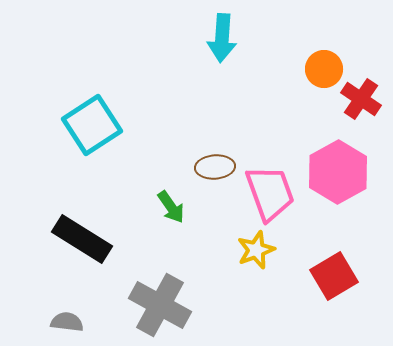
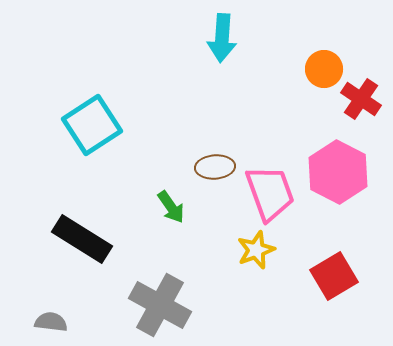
pink hexagon: rotated 4 degrees counterclockwise
gray semicircle: moved 16 px left
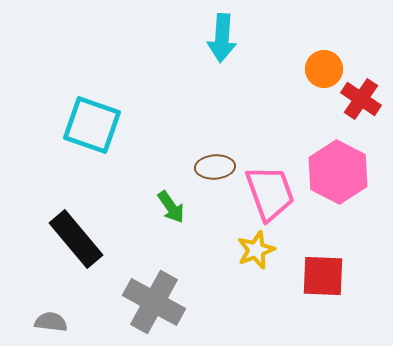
cyan square: rotated 38 degrees counterclockwise
black rectangle: moved 6 px left; rotated 18 degrees clockwise
red square: moved 11 px left; rotated 33 degrees clockwise
gray cross: moved 6 px left, 3 px up
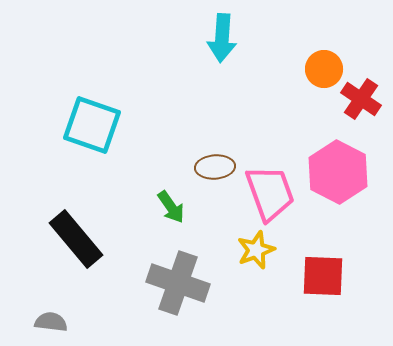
gray cross: moved 24 px right, 19 px up; rotated 10 degrees counterclockwise
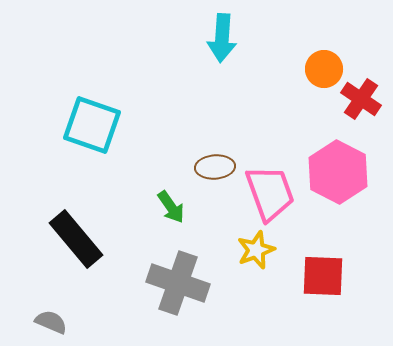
gray semicircle: rotated 16 degrees clockwise
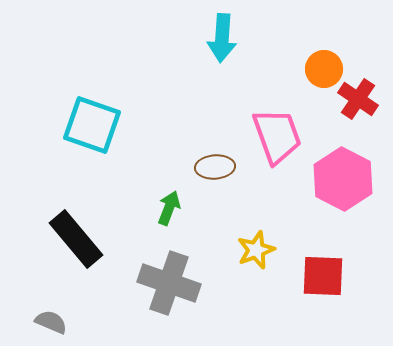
red cross: moved 3 px left
pink hexagon: moved 5 px right, 7 px down
pink trapezoid: moved 7 px right, 57 px up
green arrow: moved 2 px left, 1 px down; rotated 124 degrees counterclockwise
gray cross: moved 9 px left
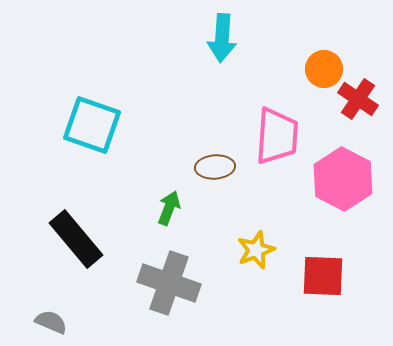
pink trapezoid: rotated 24 degrees clockwise
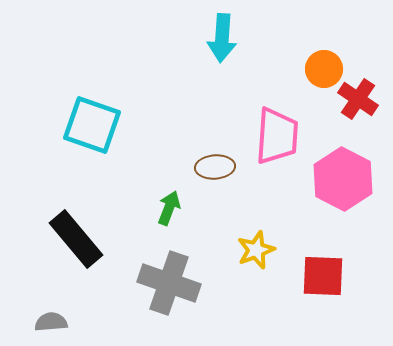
gray semicircle: rotated 28 degrees counterclockwise
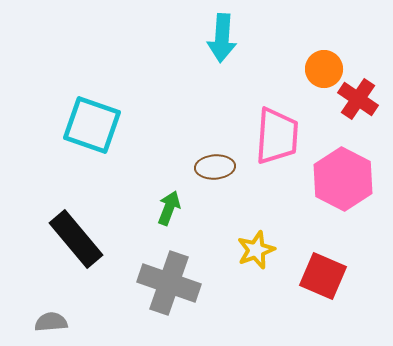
red square: rotated 21 degrees clockwise
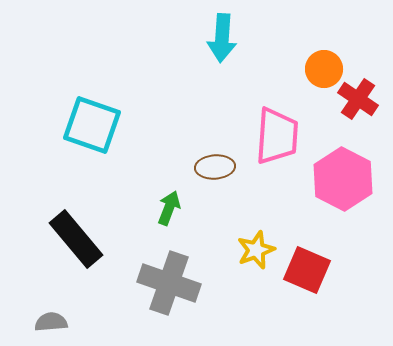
red square: moved 16 px left, 6 px up
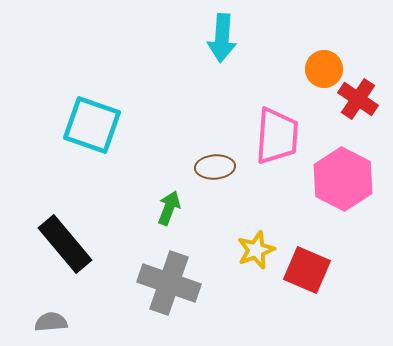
black rectangle: moved 11 px left, 5 px down
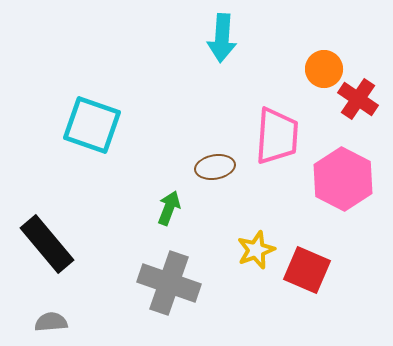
brown ellipse: rotated 6 degrees counterclockwise
black rectangle: moved 18 px left
